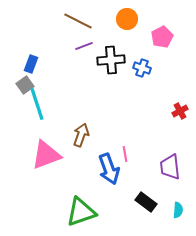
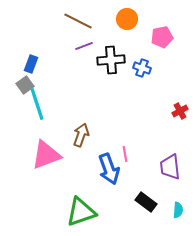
pink pentagon: rotated 15 degrees clockwise
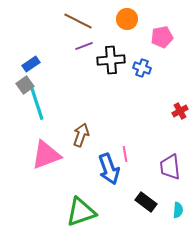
blue rectangle: rotated 36 degrees clockwise
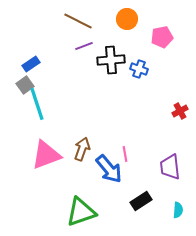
blue cross: moved 3 px left, 1 px down
brown arrow: moved 1 px right, 14 px down
blue arrow: rotated 20 degrees counterclockwise
black rectangle: moved 5 px left, 1 px up; rotated 70 degrees counterclockwise
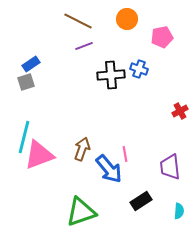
black cross: moved 15 px down
gray square: moved 1 px right, 3 px up; rotated 18 degrees clockwise
cyan line: moved 13 px left, 33 px down; rotated 32 degrees clockwise
pink triangle: moved 7 px left
cyan semicircle: moved 1 px right, 1 px down
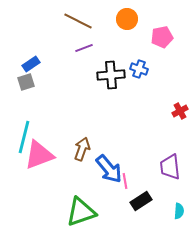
purple line: moved 2 px down
pink line: moved 27 px down
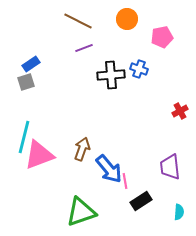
cyan semicircle: moved 1 px down
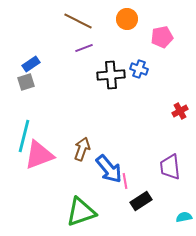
cyan line: moved 1 px up
cyan semicircle: moved 5 px right, 5 px down; rotated 105 degrees counterclockwise
